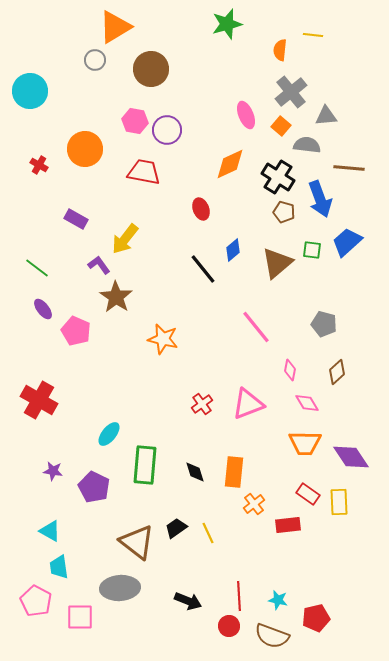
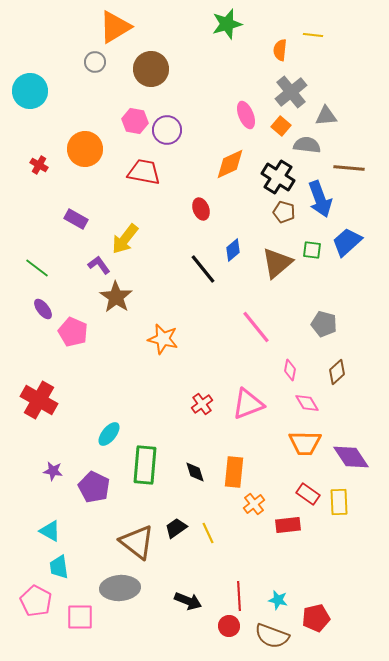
gray circle at (95, 60): moved 2 px down
pink pentagon at (76, 331): moved 3 px left, 1 px down
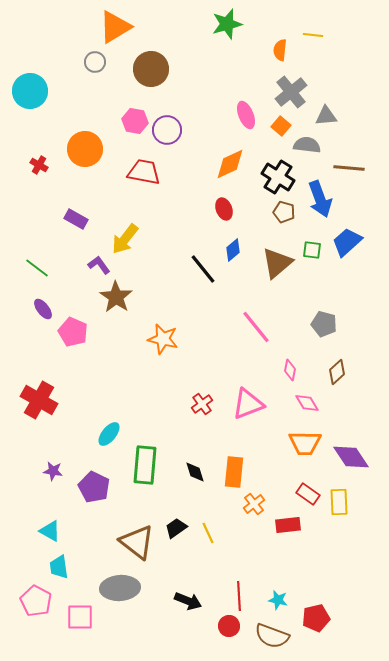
red ellipse at (201, 209): moved 23 px right
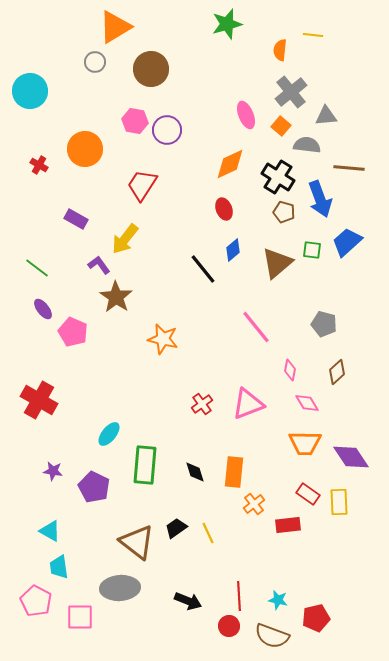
red trapezoid at (144, 172): moved 2 px left, 13 px down; rotated 68 degrees counterclockwise
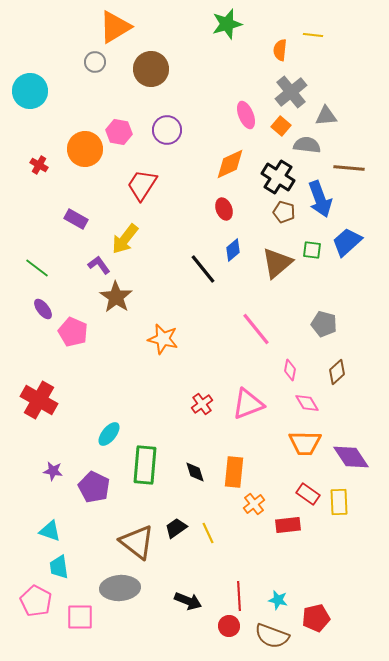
pink hexagon at (135, 121): moved 16 px left, 11 px down
pink line at (256, 327): moved 2 px down
cyan triangle at (50, 531): rotated 10 degrees counterclockwise
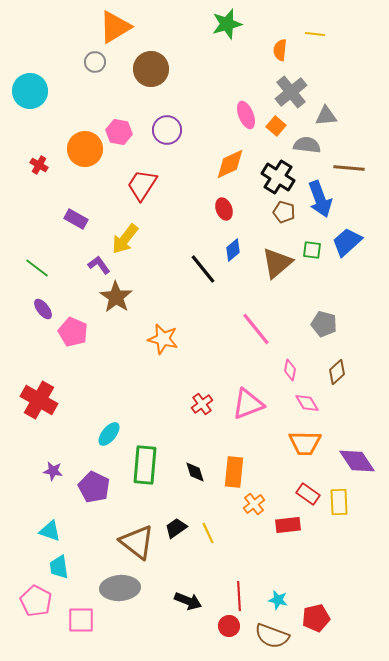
yellow line at (313, 35): moved 2 px right, 1 px up
orange square at (281, 126): moved 5 px left
purple diamond at (351, 457): moved 6 px right, 4 px down
pink square at (80, 617): moved 1 px right, 3 px down
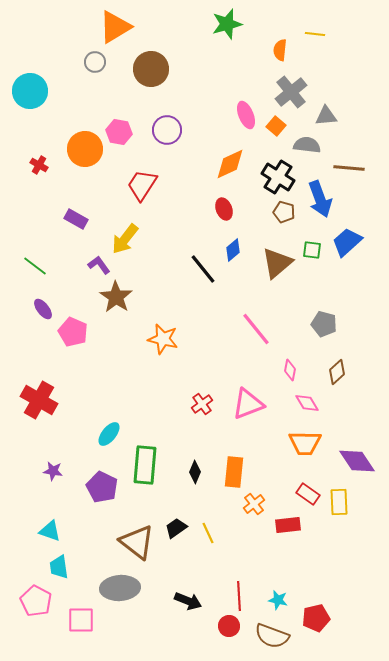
green line at (37, 268): moved 2 px left, 2 px up
black diamond at (195, 472): rotated 40 degrees clockwise
purple pentagon at (94, 487): moved 8 px right
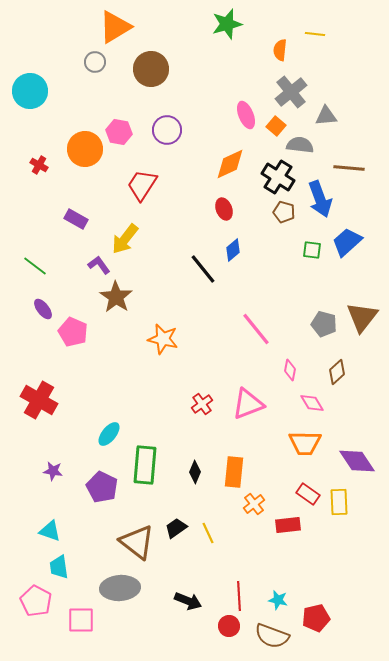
gray semicircle at (307, 145): moved 7 px left
brown triangle at (277, 263): moved 85 px right, 54 px down; rotated 12 degrees counterclockwise
pink diamond at (307, 403): moved 5 px right
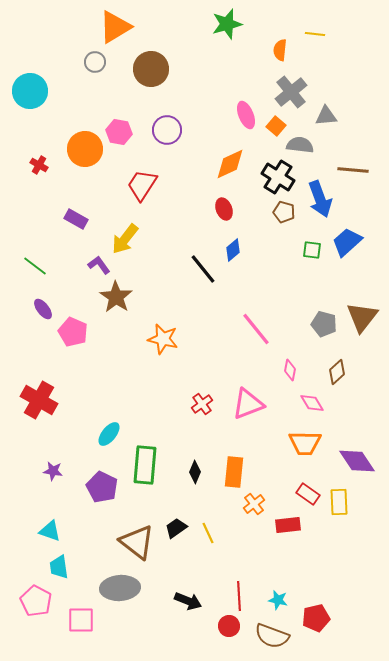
brown line at (349, 168): moved 4 px right, 2 px down
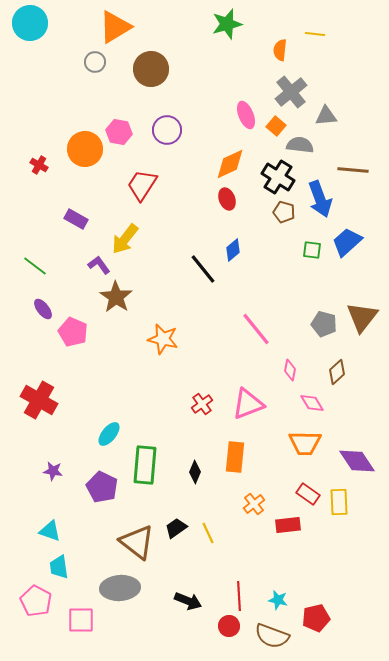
cyan circle at (30, 91): moved 68 px up
red ellipse at (224, 209): moved 3 px right, 10 px up
orange rectangle at (234, 472): moved 1 px right, 15 px up
